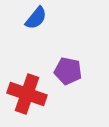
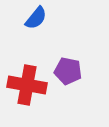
red cross: moved 9 px up; rotated 9 degrees counterclockwise
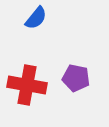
purple pentagon: moved 8 px right, 7 px down
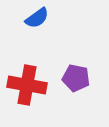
blue semicircle: moved 1 px right; rotated 15 degrees clockwise
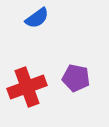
red cross: moved 2 px down; rotated 30 degrees counterclockwise
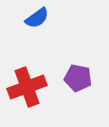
purple pentagon: moved 2 px right
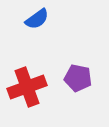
blue semicircle: moved 1 px down
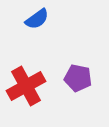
red cross: moved 1 px left, 1 px up; rotated 9 degrees counterclockwise
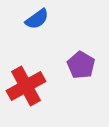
purple pentagon: moved 3 px right, 13 px up; rotated 20 degrees clockwise
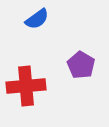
red cross: rotated 24 degrees clockwise
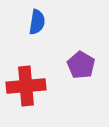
blue semicircle: moved 3 px down; rotated 45 degrees counterclockwise
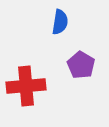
blue semicircle: moved 23 px right
